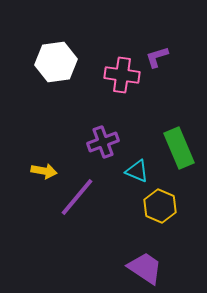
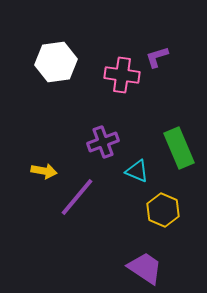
yellow hexagon: moved 3 px right, 4 px down
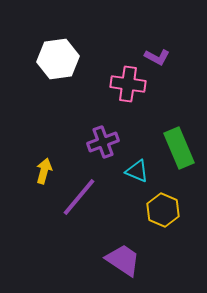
purple L-shape: rotated 135 degrees counterclockwise
white hexagon: moved 2 px right, 3 px up
pink cross: moved 6 px right, 9 px down
yellow arrow: rotated 85 degrees counterclockwise
purple line: moved 2 px right
purple trapezoid: moved 22 px left, 8 px up
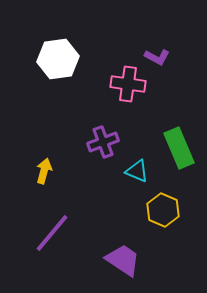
purple line: moved 27 px left, 36 px down
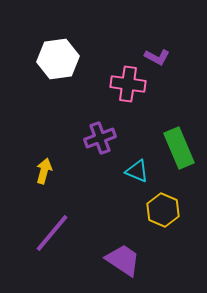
purple cross: moved 3 px left, 4 px up
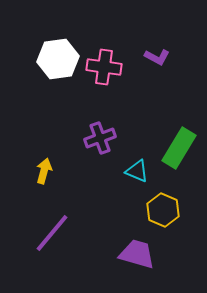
pink cross: moved 24 px left, 17 px up
green rectangle: rotated 54 degrees clockwise
purple trapezoid: moved 14 px right, 6 px up; rotated 18 degrees counterclockwise
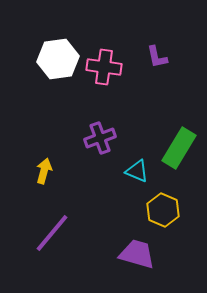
purple L-shape: rotated 50 degrees clockwise
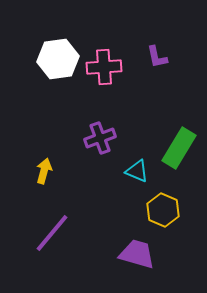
pink cross: rotated 12 degrees counterclockwise
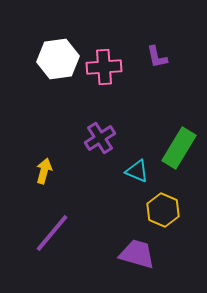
purple cross: rotated 12 degrees counterclockwise
